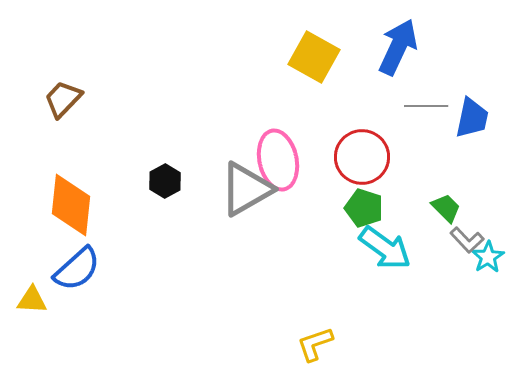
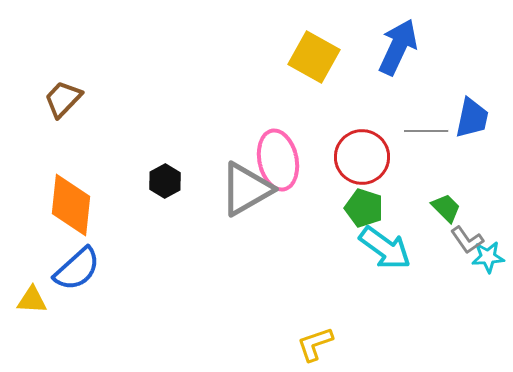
gray line: moved 25 px down
gray L-shape: rotated 8 degrees clockwise
cyan star: rotated 28 degrees clockwise
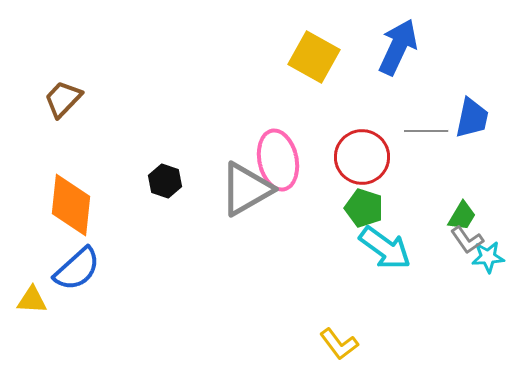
black hexagon: rotated 12 degrees counterclockwise
green trapezoid: moved 16 px right, 8 px down; rotated 76 degrees clockwise
yellow L-shape: moved 24 px right; rotated 108 degrees counterclockwise
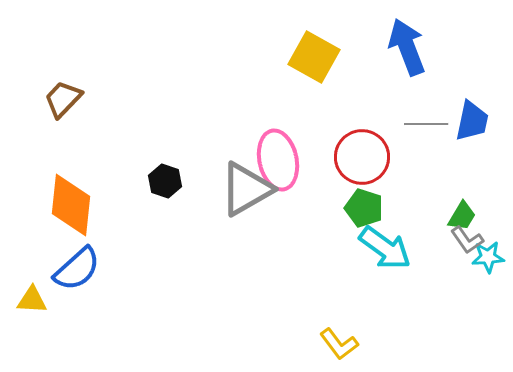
blue arrow: moved 9 px right; rotated 46 degrees counterclockwise
blue trapezoid: moved 3 px down
gray line: moved 7 px up
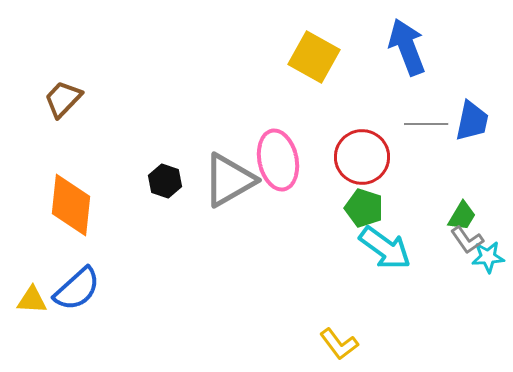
gray triangle: moved 17 px left, 9 px up
blue semicircle: moved 20 px down
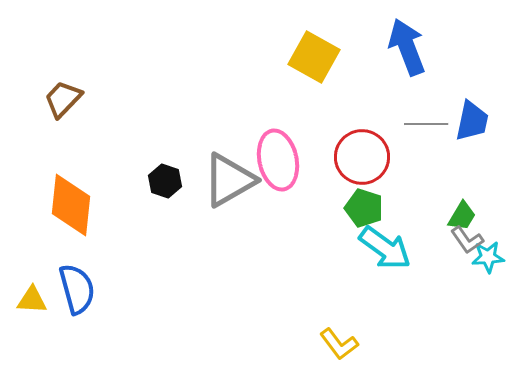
blue semicircle: rotated 63 degrees counterclockwise
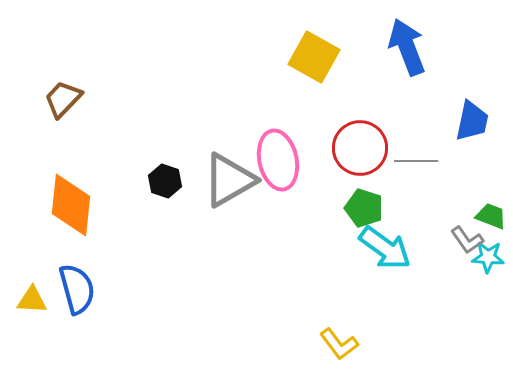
gray line: moved 10 px left, 37 px down
red circle: moved 2 px left, 9 px up
green trapezoid: moved 29 px right; rotated 100 degrees counterclockwise
cyan star: rotated 8 degrees clockwise
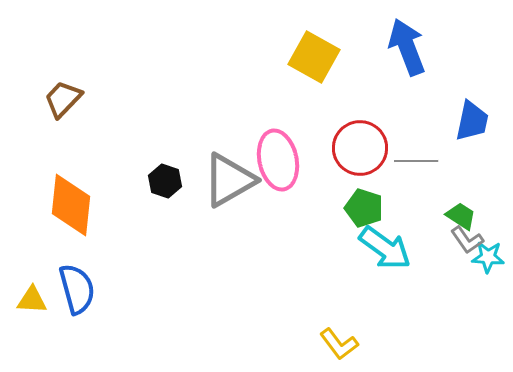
green trapezoid: moved 30 px left; rotated 12 degrees clockwise
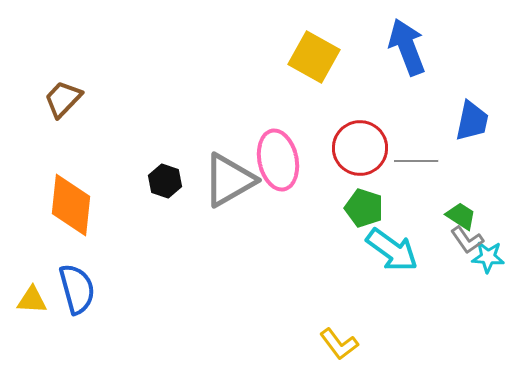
cyan arrow: moved 7 px right, 2 px down
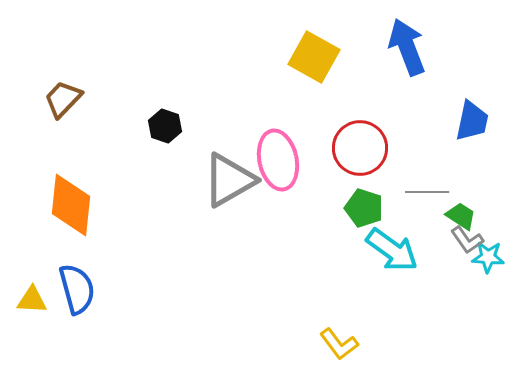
gray line: moved 11 px right, 31 px down
black hexagon: moved 55 px up
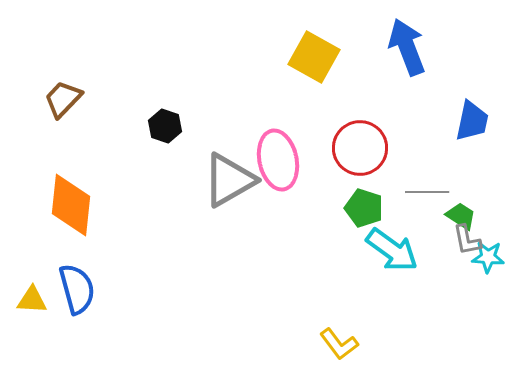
gray L-shape: rotated 24 degrees clockwise
